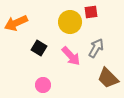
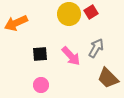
red square: rotated 24 degrees counterclockwise
yellow circle: moved 1 px left, 8 px up
black square: moved 1 px right, 6 px down; rotated 35 degrees counterclockwise
pink circle: moved 2 px left
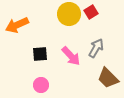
orange arrow: moved 1 px right, 2 px down
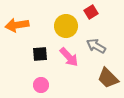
yellow circle: moved 3 px left, 12 px down
orange arrow: rotated 15 degrees clockwise
gray arrow: moved 2 px up; rotated 90 degrees counterclockwise
pink arrow: moved 2 px left, 1 px down
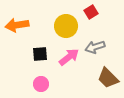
gray arrow: moved 1 px left, 1 px down; rotated 48 degrees counterclockwise
pink arrow: rotated 85 degrees counterclockwise
pink circle: moved 1 px up
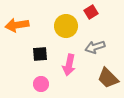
pink arrow: moved 8 px down; rotated 140 degrees clockwise
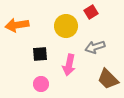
brown trapezoid: moved 1 px down
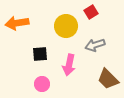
orange arrow: moved 2 px up
gray arrow: moved 2 px up
pink circle: moved 1 px right
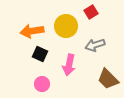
orange arrow: moved 15 px right, 8 px down
black square: rotated 28 degrees clockwise
